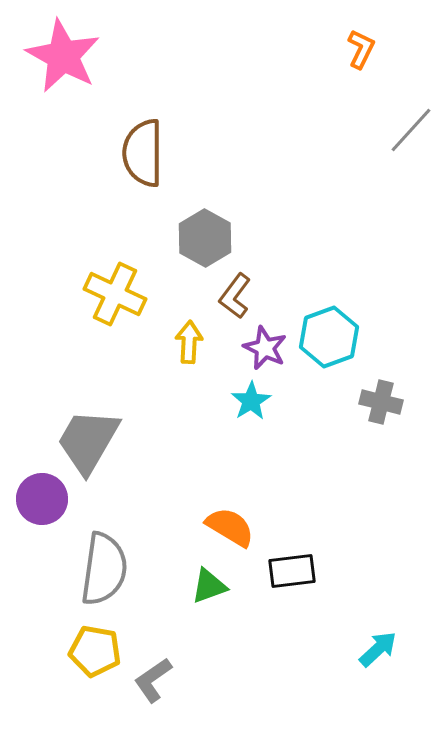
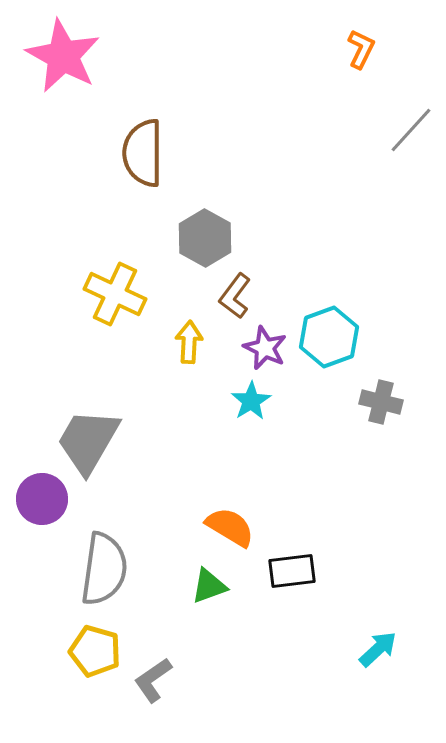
yellow pentagon: rotated 6 degrees clockwise
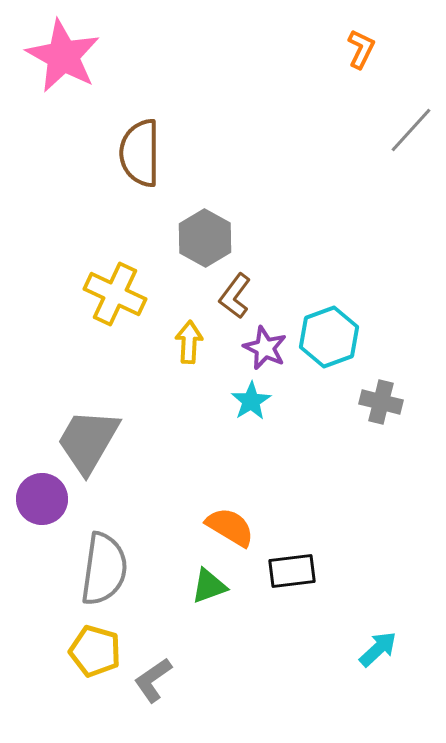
brown semicircle: moved 3 px left
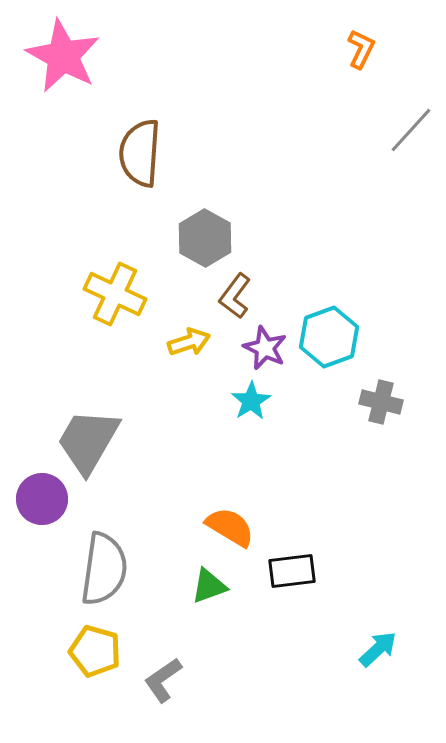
brown semicircle: rotated 4 degrees clockwise
yellow arrow: rotated 69 degrees clockwise
gray L-shape: moved 10 px right
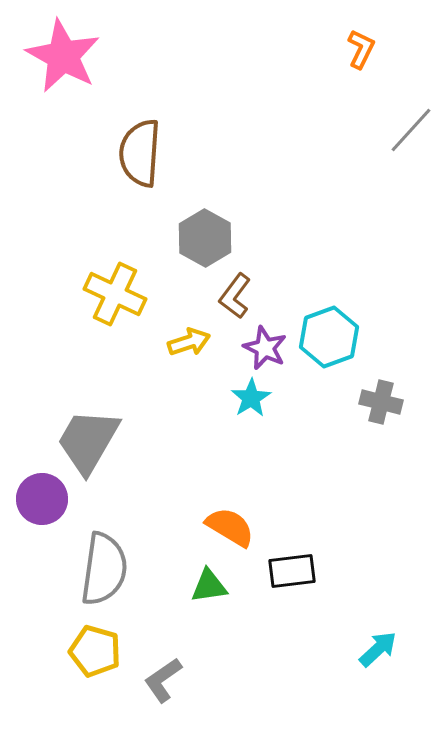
cyan star: moved 3 px up
green triangle: rotated 12 degrees clockwise
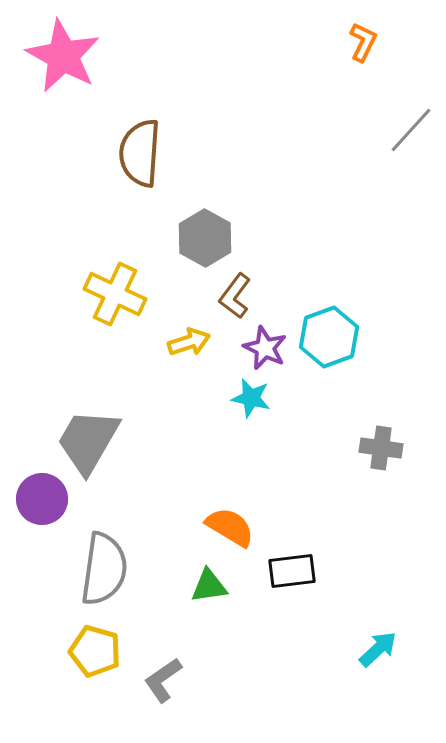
orange L-shape: moved 2 px right, 7 px up
cyan star: rotated 27 degrees counterclockwise
gray cross: moved 46 px down; rotated 6 degrees counterclockwise
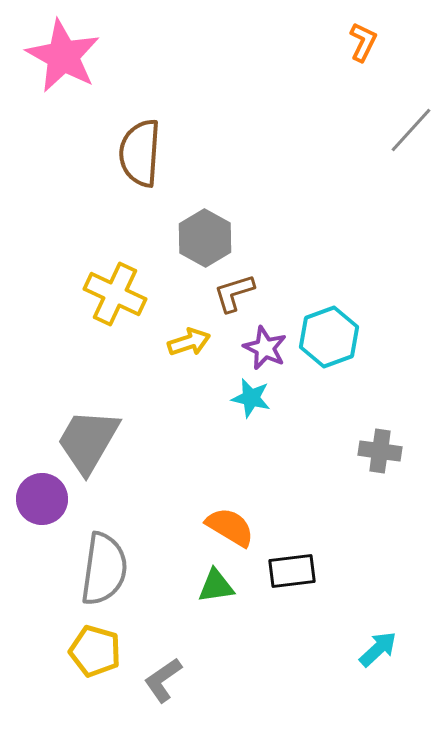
brown L-shape: moved 1 px left, 3 px up; rotated 36 degrees clockwise
gray cross: moved 1 px left, 3 px down
green triangle: moved 7 px right
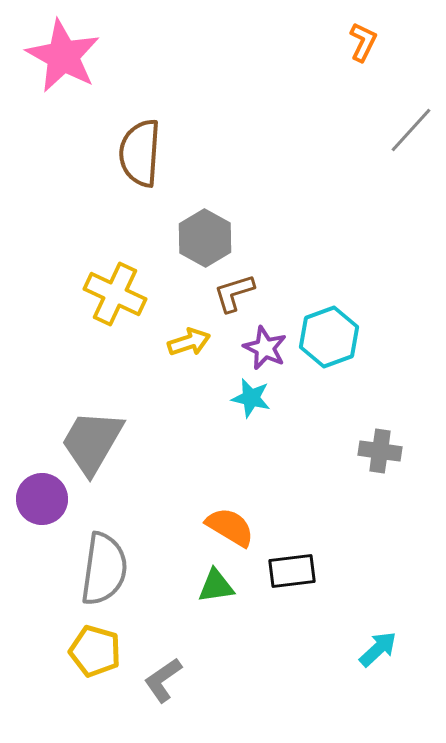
gray trapezoid: moved 4 px right, 1 px down
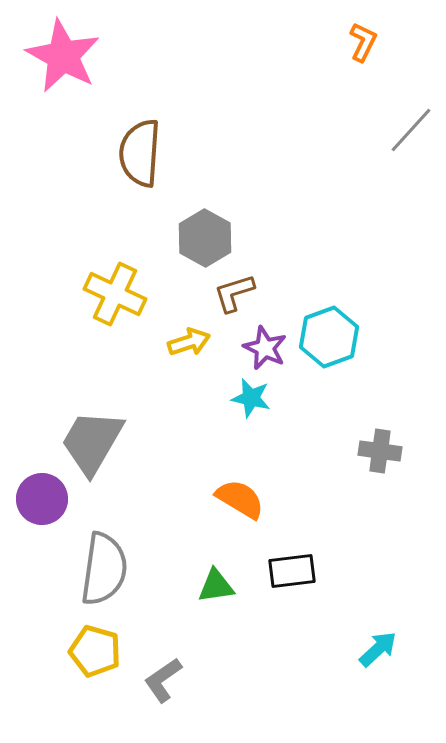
orange semicircle: moved 10 px right, 28 px up
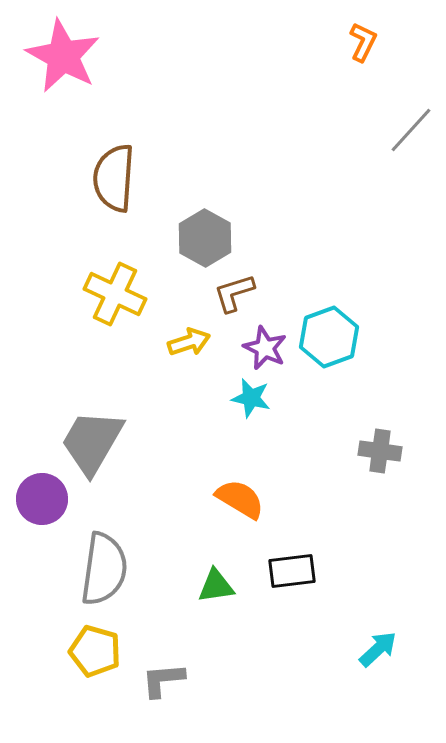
brown semicircle: moved 26 px left, 25 px down
gray L-shape: rotated 30 degrees clockwise
